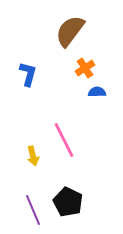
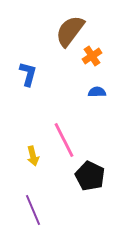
orange cross: moved 7 px right, 12 px up
black pentagon: moved 22 px right, 26 px up
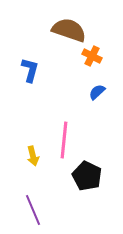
brown semicircle: moved 1 px left, 1 px up; rotated 72 degrees clockwise
orange cross: rotated 30 degrees counterclockwise
blue L-shape: moved 2 px right, 4 px up
blue semicircle: rotated 42 degrees counterclockwise
pink line: rotated 33 degrees clockwise
black pentagon: moved 3 px left
